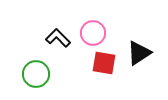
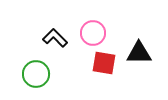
black L-shape: moved 3 px left
black triangle: rotated 32 degrees clockwise
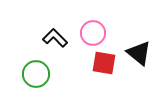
black triangle: rotated 40 degrees clockwise
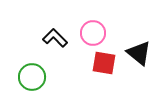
green circle: moved 4 px left, 3 px down
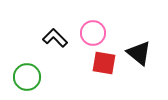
green circle: moved 5 px left
